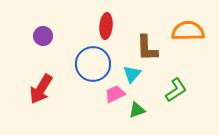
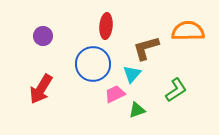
brown L-shape: moved 1 px left; rotated 76 degrees clockwise
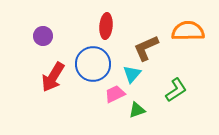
brown L-shape: rotated 8 degrees counterclockwise
red arrow: moved 12 px right, 12 px up
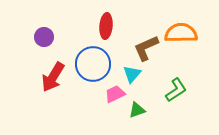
orange semicircle: moved 7 px left, 2 px down
purple circle: moved 1 px right, 1 px down
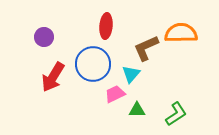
cyan triangle: moved 1 px left
green L-shape: moved 24 px down
green triangle: rotated 18 degrees clockwise
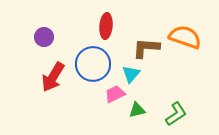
orange semicircle: moved 4 px right, 4 px down; rotated 20 degrees clockwise
brown L-shape: rotated 28 degrees clockwise
green triangle: rotated 12 degrees counterclockwise
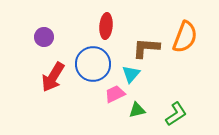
orange semicircle: rotated 92 degrees clockwise
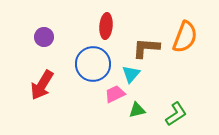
red arrow: moved 11 px left, 8 px down
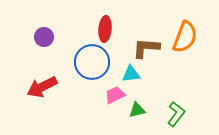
red ellipse: moved 1 px left, 3 px down
blue circle: moved 1 px left, 2 px up
cyan triangle: rotated 42 degrees clockwise
red arrow: moved 2 px down; rotated 32 degrees clockwise
pink trapezoid: moved 1 px down
green L-shape: rotated 20 degrees counterclockwise
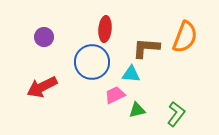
cyan triangle: rotated 12 degrees clockwise
